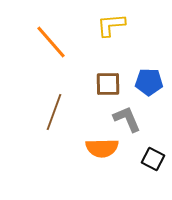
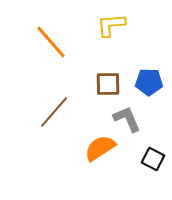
brown line: rotated 21 degrees clockwise
orange semicircle: moved 2 px left; rotated 148 degrees clockwise
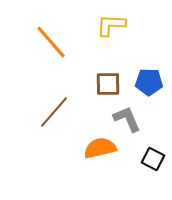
yellow L-shape: rotated 8 degrees clockwise
orange semicircle: rotated 20 degrees clockwise
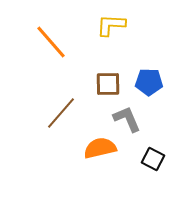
brown line: moved 7 px right, 1 px down
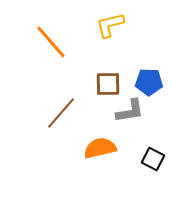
yellow L-shape: moved 1 px left; rotated 16 degrees counterclockwise
gray L-shape: moved 3 px right, 8 px up; rotated 104 degrees clockwise
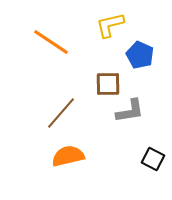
orange line: rotated 15 degrees counterclockwise
blue pentagon: moved 9 px left, 27 px up; rotated 24 degrees clockwise
orange semicircle: moved 32 px left, 8 px down
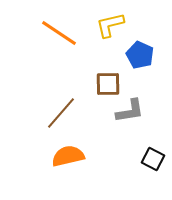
orange line: moved 8 px right, 9 px up
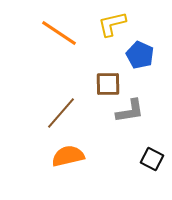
yellow L-shape: moved 2 px right, 1 px up
black square: moved 1 px left
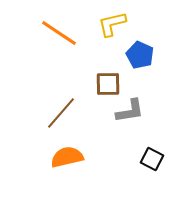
orange semicircle: moved 1 px left, 1 px down
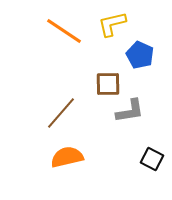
orange line: moved 5 px right, 2 px up
